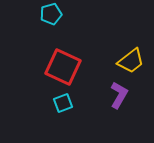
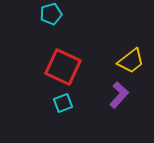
purple L-shape: rotated 12 degrees clockwise
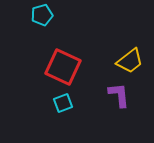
cyan pentagon: moved 9 px left, 1 px down
yellow trapezoid: moved 1 px left
purple L-shape: rotated 48 degrees counterclockwise
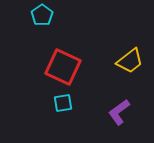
cyan pentagon: rotated 20 degrees counterclockwise
purple L-shape: moved 17 px down; rotated 120 degrees counterclockwise
cyan square: rotated 12 degrees clockwise
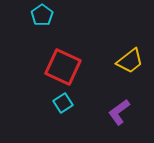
cyan square: rotated 24 degrees counterclockwise
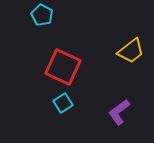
cyan pentagon: rotated 10 degrees counterclockwise
yellow trapezoid: moved 1 px right, 10 px up
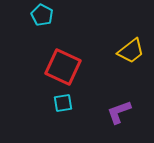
cyan square: rotated 24 degrees clockwise
purple L-shape: rotated 16 degrees clockwise
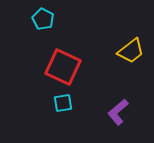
cyan pentagon: moved 1 px right, 4 px down
purple L-shape: moved 1 px left; rotated 20 degrees counterclockwise
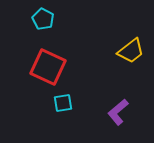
red square: moved 15 px left
